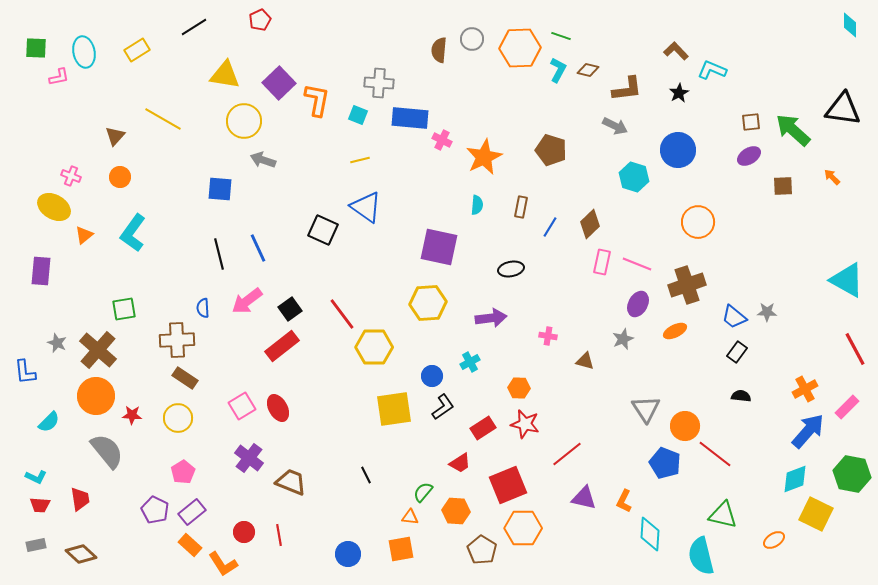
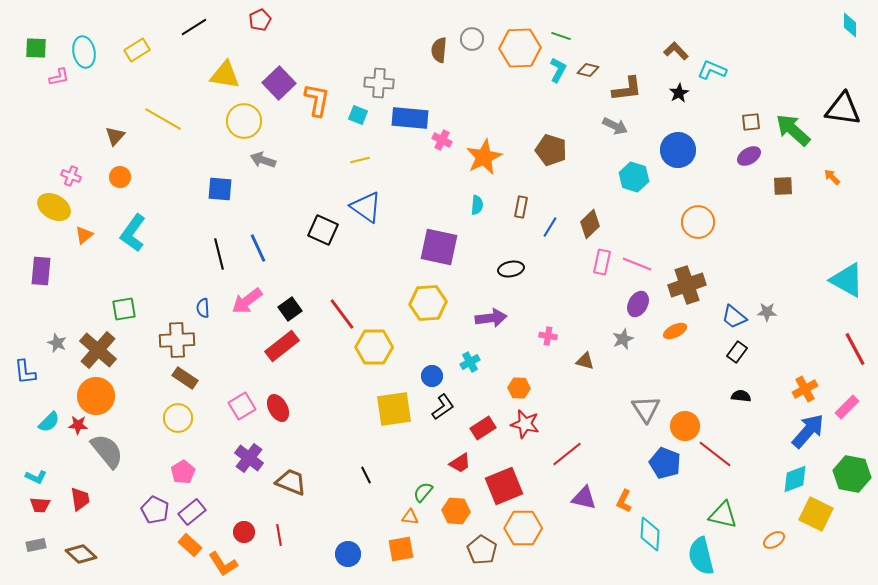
red star at (132, 415): moved 54 px left, 10 px down
red square at (508, 485): moved 4 px left, 1 px down
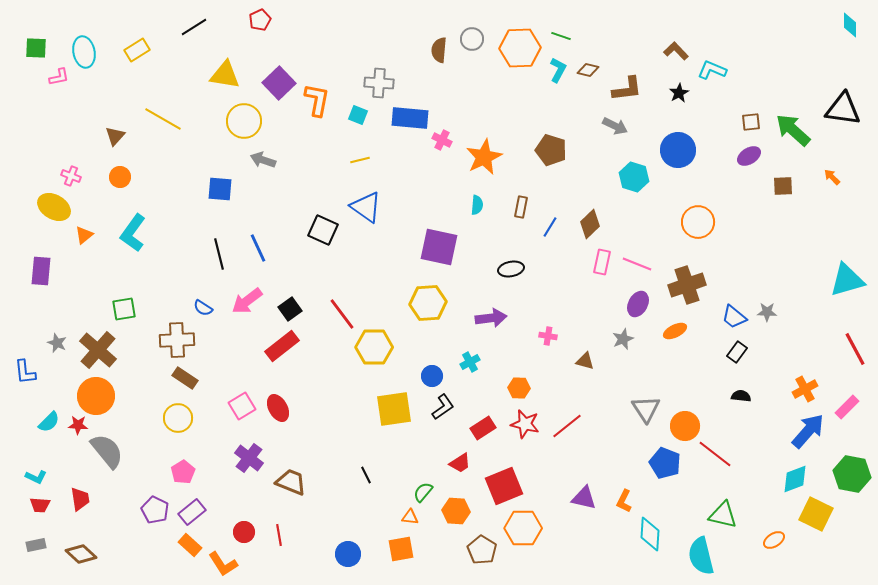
cyan triangle at (847, 280): rotated 45 degrees counterclockwise
blue semicircle at (203, 308): rotated 54 degrees counterclockwise
red line at (567, 454): moved 28 px up
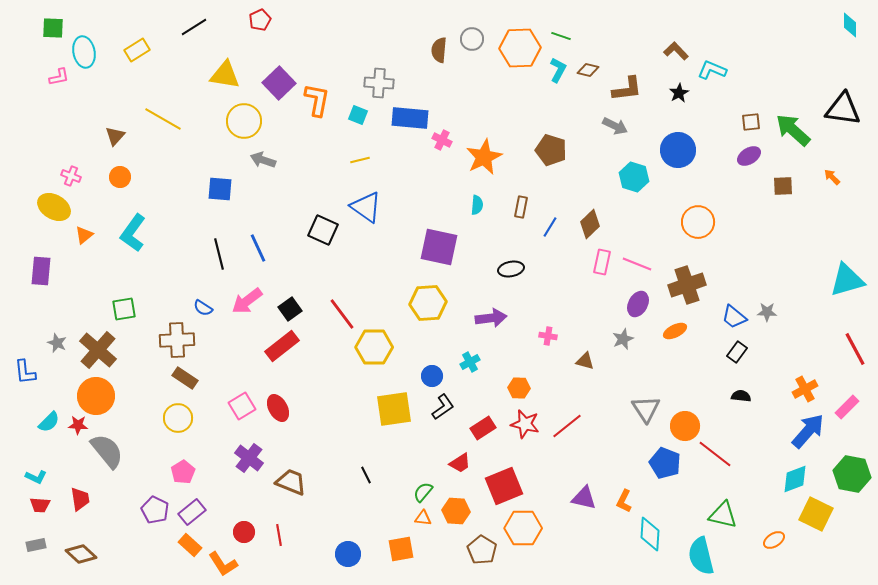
green square at (36, 48): moved 17 px right, 20 px up
orange triangle at (410, 517): moved 13 px right, 1 px down
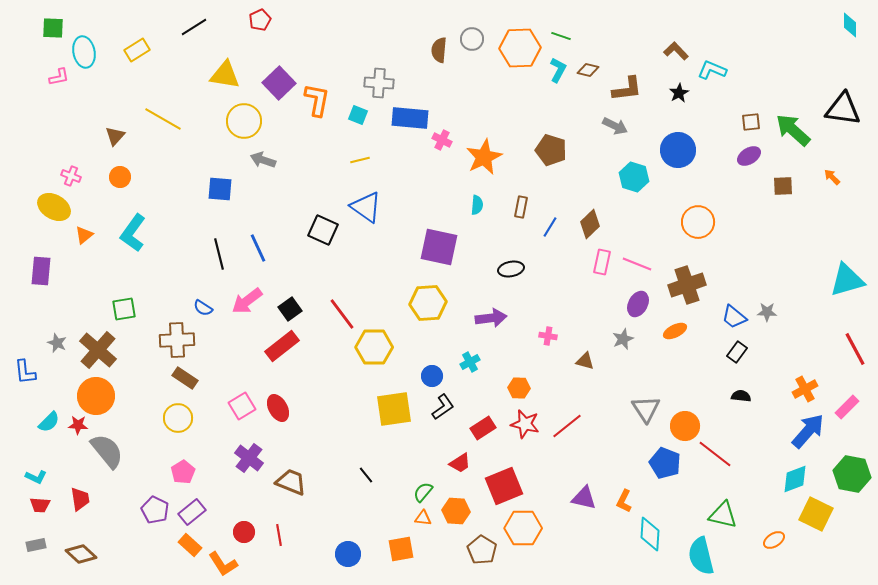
black line at (366, 475): rotated 12 degrees counterclockwise
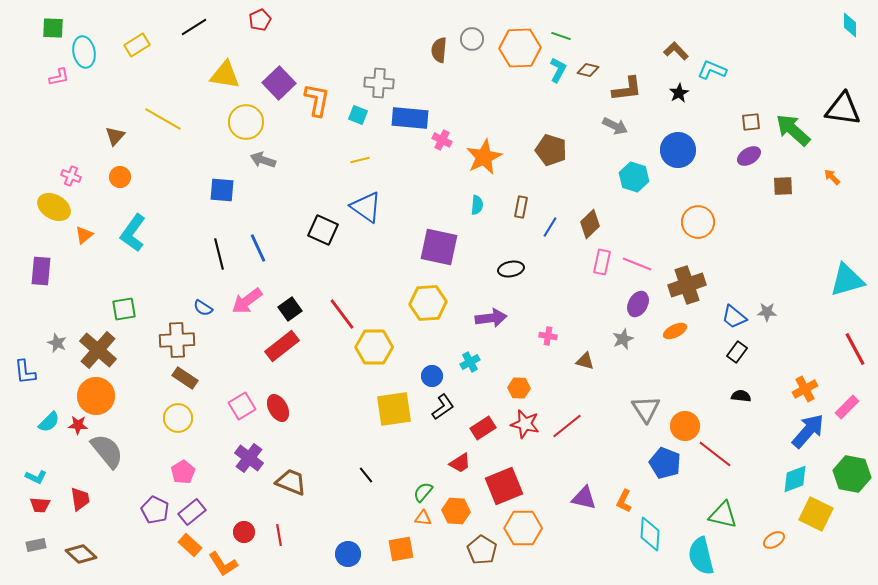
yellow rectangle at (137, 50): moved 5 px up
yellow circle at (244, 121): moved 2 px right, 1 px down
blue square at (220, 189): moved 2 px right, 1 px down
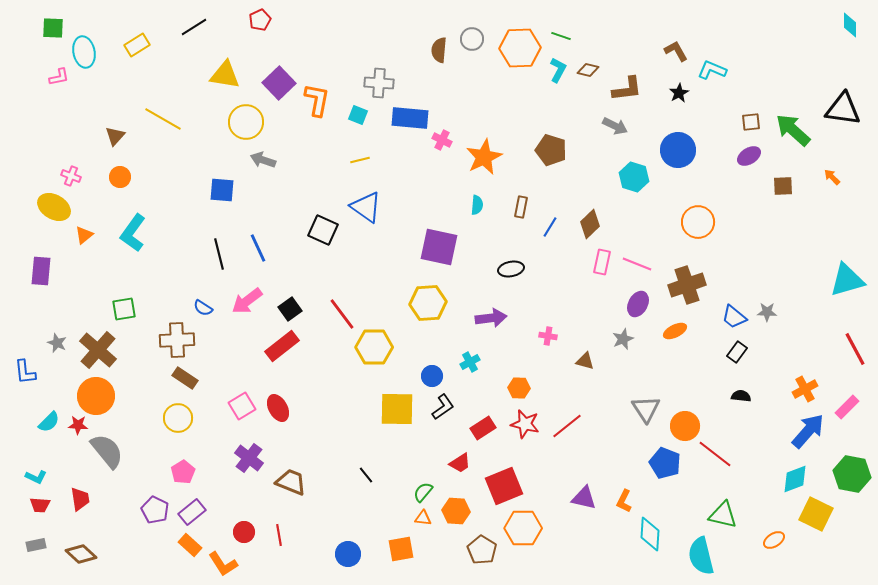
brown L-shape at (676, 51): rotated 15 degrees clockwise
yellow square at (394, 409): moved 3 px right; rotated 9 degrees clockwise
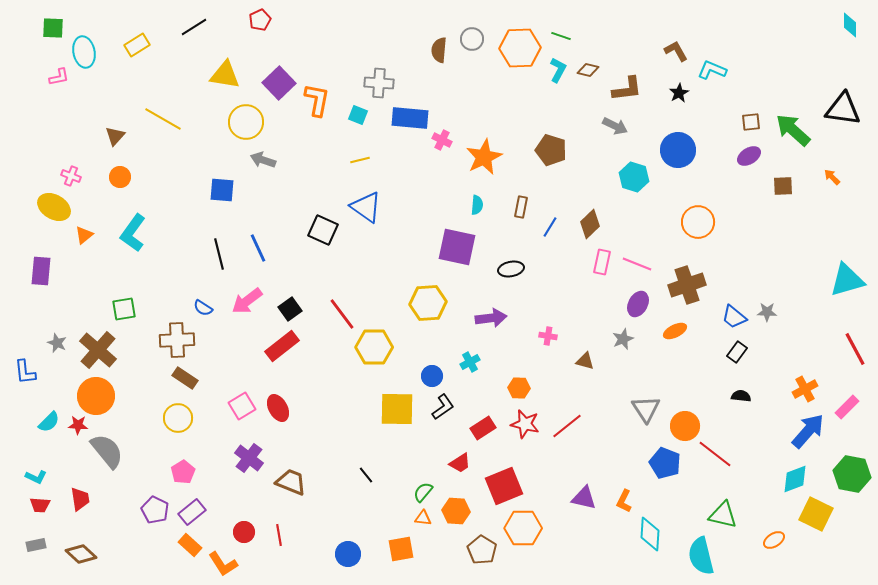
purple square at (439, 247): moved 18 px right
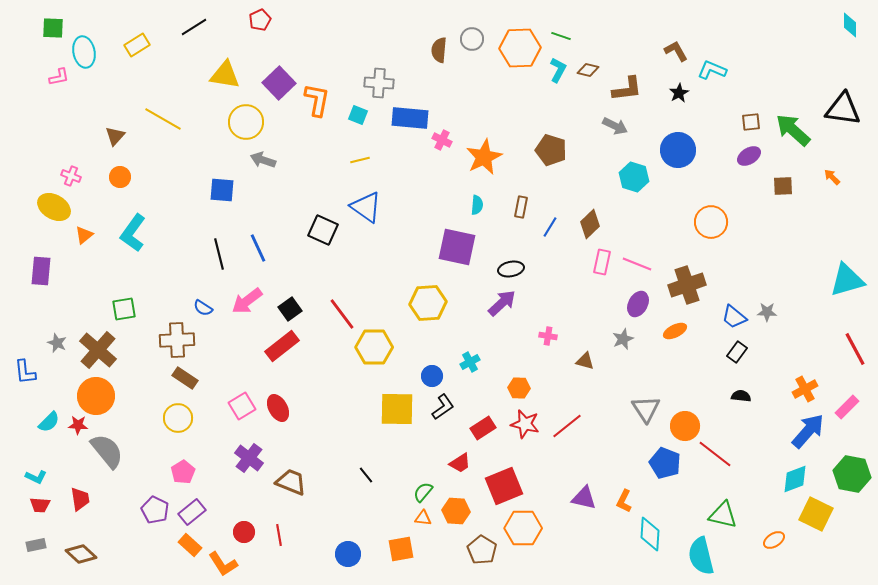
orange circle at (698, 222): moved 13 px right
purple arrow at (491, 318): moved 11 px right, 15 px up; rotated 36 degrees counterclockwise
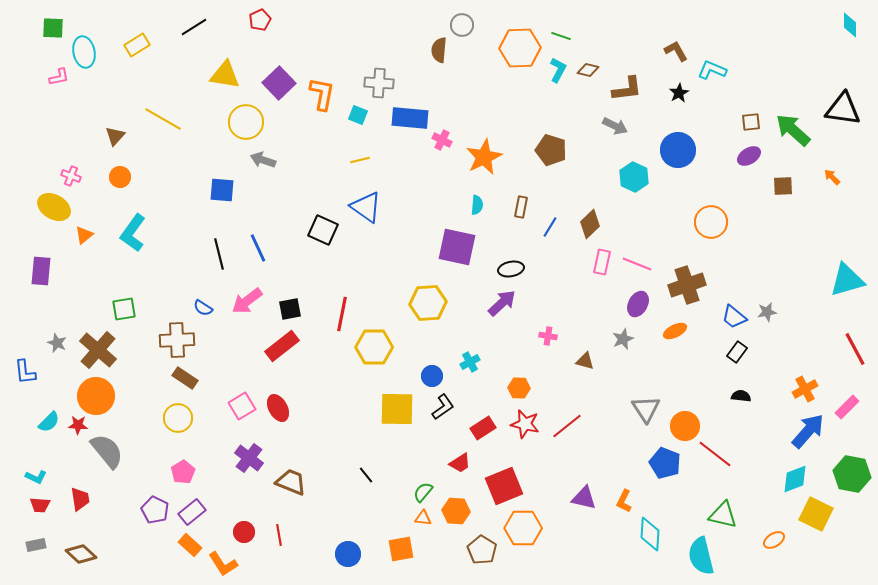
gray circle at (472, 39): moved 10 px left, 14 px up
orange L-shape at (317, 100): moved 5 px right, 6 px up
cyan hexagon at (634, 177): rotated 8 degrees clockwise
black square at (290, 309): rotated 25 degrees clockwise
gray star at (767, 312): rotated 12 degrees counterclockwise
red line at (342, 314): rotated 48 degrees clockwise
